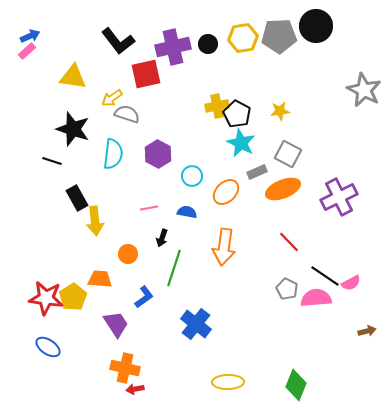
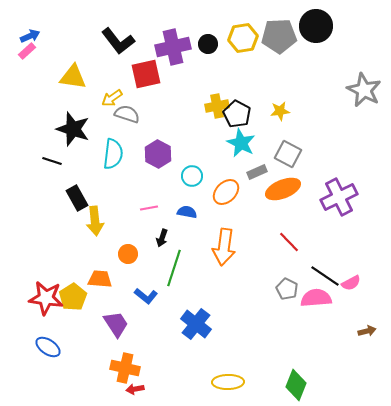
blue L-shape at (144, 297): moved 2 px right, 1 px up; rotated 75 degrees clockwise
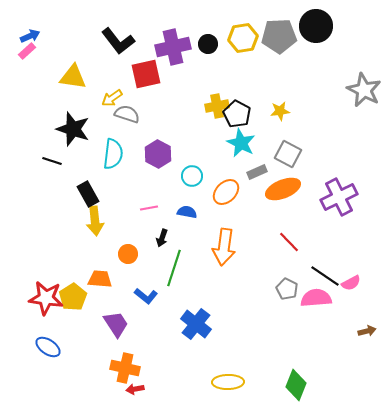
black rectangle at (77, 198): moved 11 px right, 4 px up
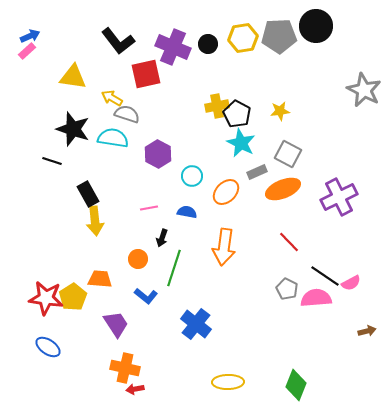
purple cross at (173, 47): rotated 36 degrees clockwise
yellow arrow at (112, 98): rotated 65 degrees clockwise
cyan semicircle at (113, 154): moved 16 px up; rotated 88 degrees counterclockwise
orange circle at (128, 254): moved 10 px right, 5 px down
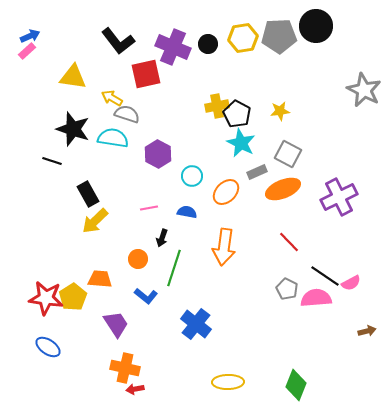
yellow arrow at (95, 221): rotated 52 degrees clockwise
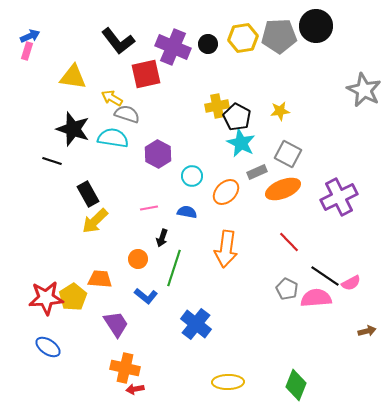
pink rectangle at (27, 51): rotated 30 degrees counterclockwise
black pentagon at (237, 114): moved 3 px down
orange arrow at (224, 247): moved 2 px right, 2 px down
red star at (46, 298): rotated 12 degrees counterclockwise
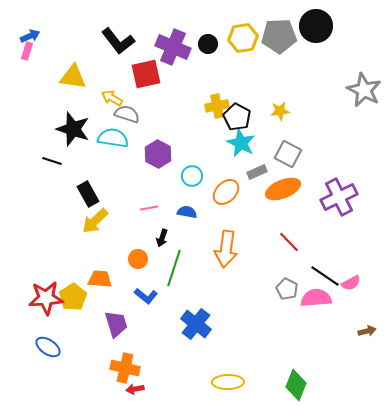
purple trapezoid at (116, 324): rotated 16 degrees clockwise
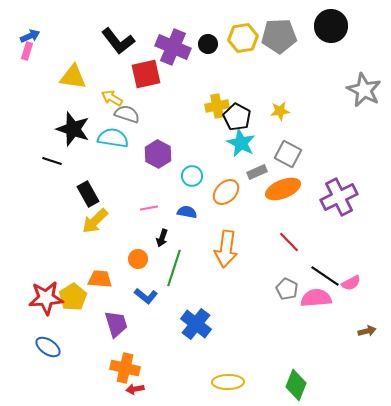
black circle at (316, 26): moved 15 px right
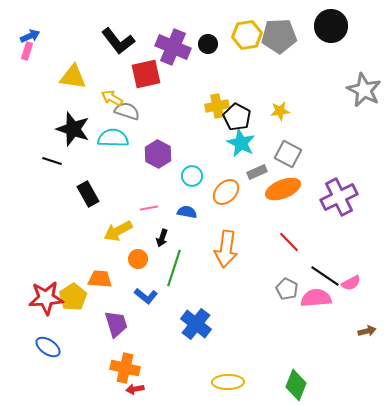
yellow hexagon at (243, 38): moved 4 px right, 3 px up
gray semicircle at (127, 114): moved 3 px up
cyan semicircle at (113, 138): rotated 8 degrees counterclockwise
yellow arrow at (95, 221): moved 23 px right, 10 px down; rotated 16 degrees clockwise
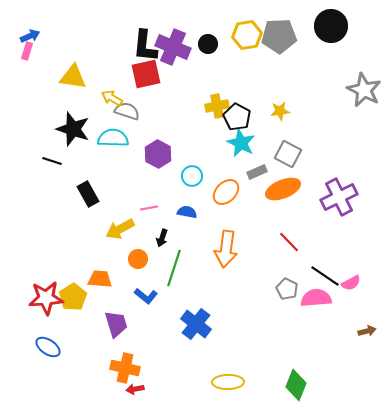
black L-shape at (118, 41): moved 27 px right, 5 px down; rotated 44 degrees clockwise
yellow arrow at (118, 231): moved 2 px right, 2 px up
